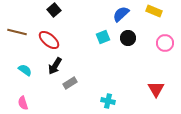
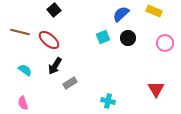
brown line: moved 3 px right
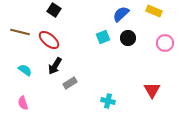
black square: rotated 16 degrees counterclockwise
red triangle: moved 4 px left, 1 px down
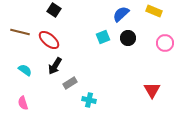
cyan cross: moved 19 px left, 1 px up
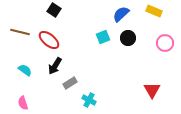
cyan cross: rotated 16 degrees clockwise
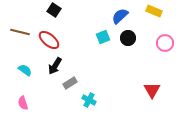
blue semicircle: moved 1 px left, 2 px down
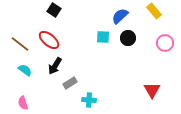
yellow rectangle: rotated 28 degrees clockwise
brown line: moved 12 px down; rotated 24 degrees clockwise
cyan square: rotated 24 degrees clockwise
cyan cross: rotated 24 degrees counterclockwise
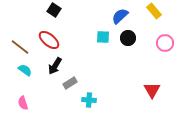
brown line: moved 3 px down
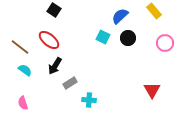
cyan square: rotated 24 degrees clockwise
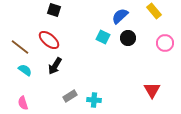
black square: rotated 16 degrees counterclockwise
gray rectangle: moved 13 px down
cyan cross: moved 5 px right
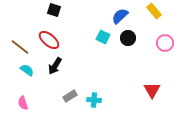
cyan semicircle: moved 2 px right
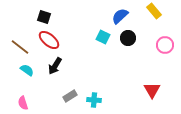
black square: moved 10 px left, 7 px down
pink circle: moved 2 px down
